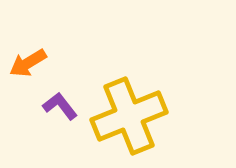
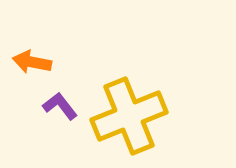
orange arrow: moved 4 px right, 1 px up; rotated 42 degrees clockwise
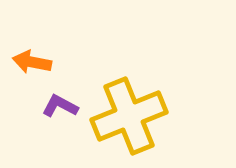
purple L-shape: rotated 24 degrees counterclockwise
